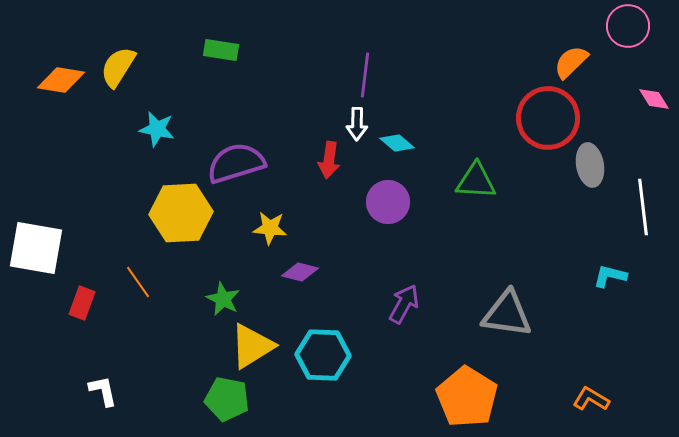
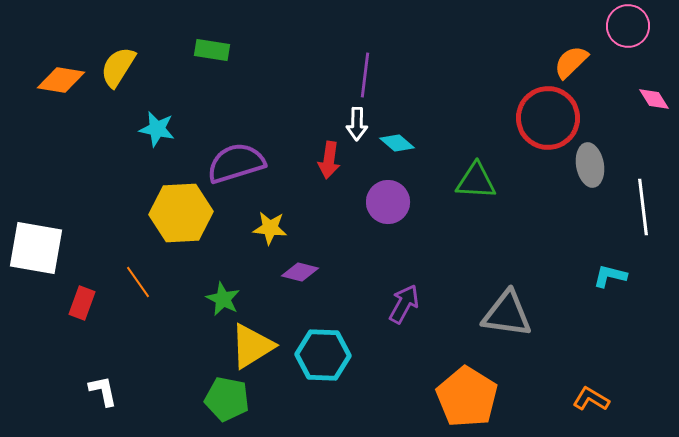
green rectangle: moved 9 px left
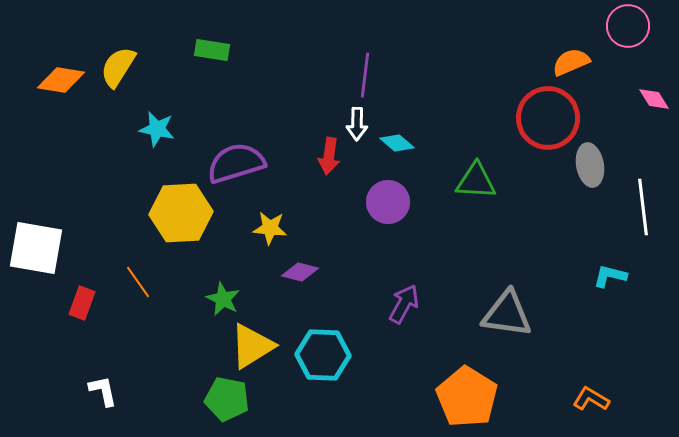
orange semicircle: rotated 21 degrees clockwise
red arrow: moved 4 px up
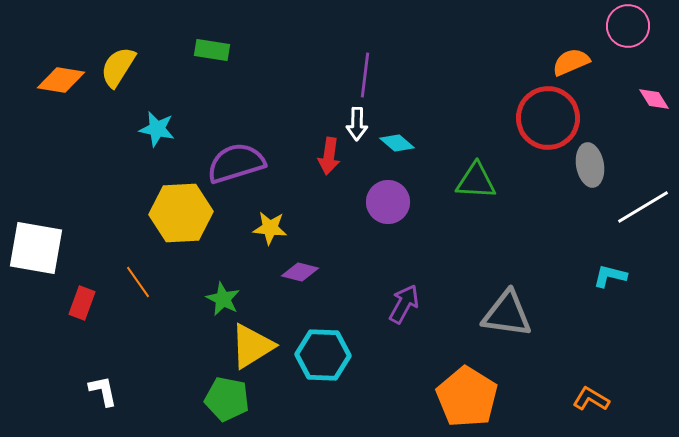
white line: rotated 66 degrees clockwise
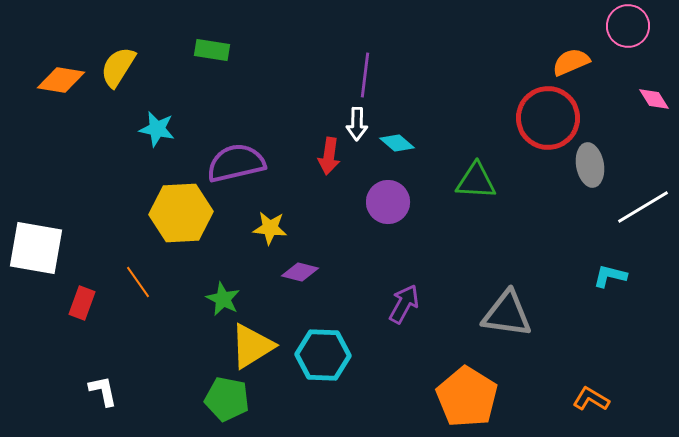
purple semicircle: rotated 4 degrees clockwise
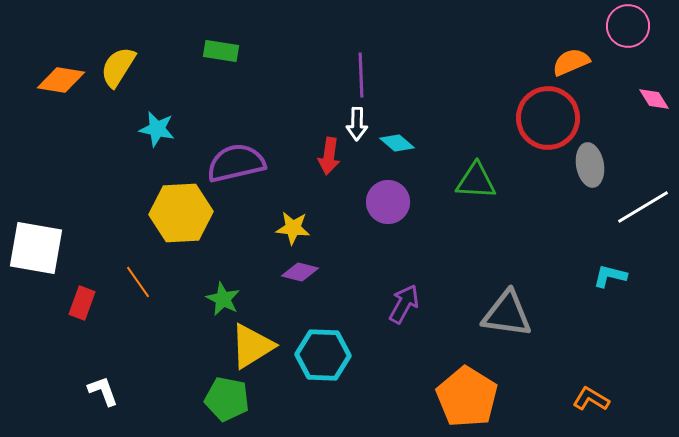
green rectangle: moved 9 px right, 1 px down
purple line: moved 4 px left; rotated 9 degrees counterclockwise
yellow star: moved 23 px right
white L-shape: rotated 8 degrees counterclockwise
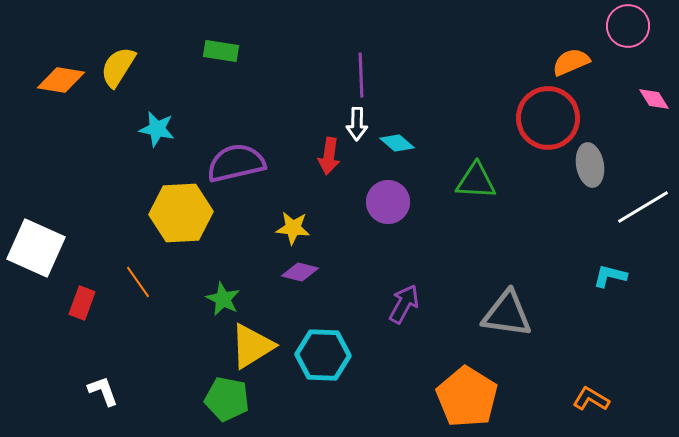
white square: rotated 14 degrees clockwise
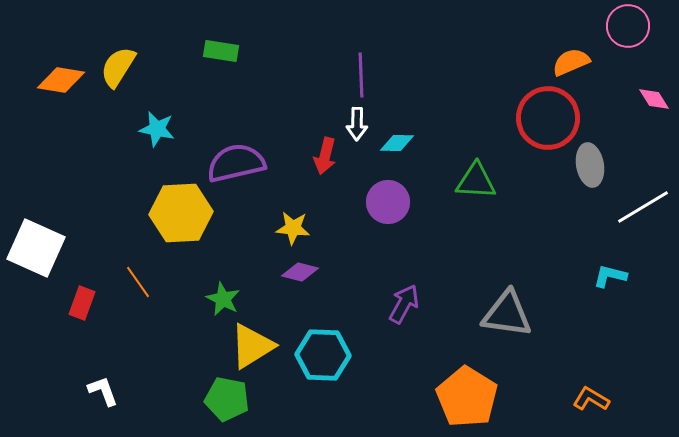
cyan diamond: rotated 40 degrees counterclockwise
red arrow: moved 4 px left; rotated 6 degrees clockwise
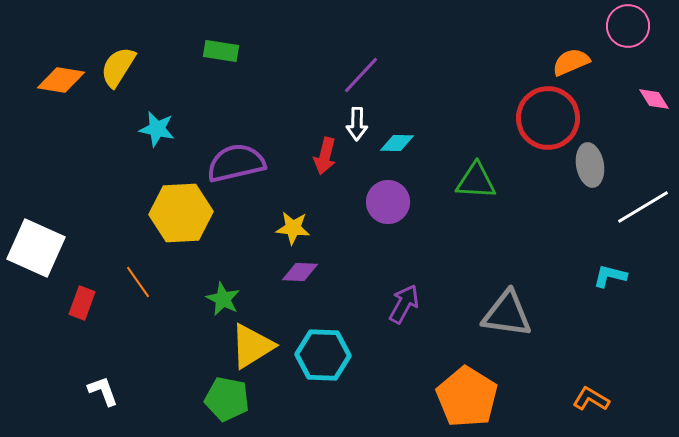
purple line: rotated 45 degrees clockwise
purple diamond: rotated 12 degrees counterclockwise
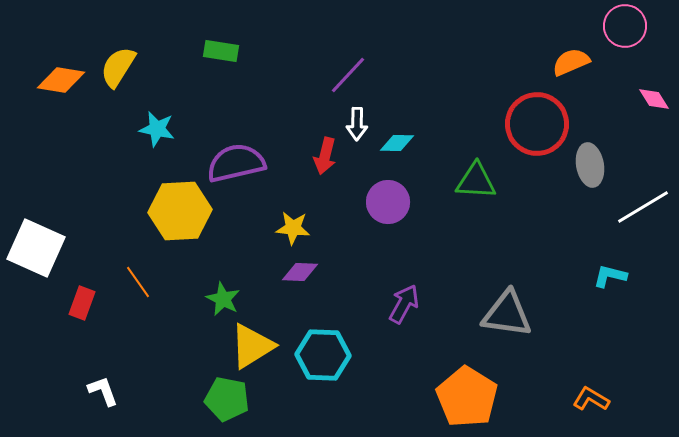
pink circle: moved 3 px left
purple line: moved 13 px left
red circle: moved 11 px left, 6 px down
yellow hexagon: moved 1 px left, 2 px up
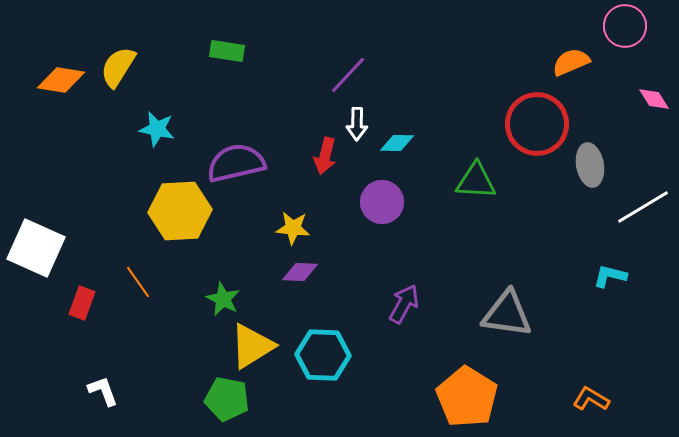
green rectangle: moved 6 px right
purple circle: moved 6 px left
